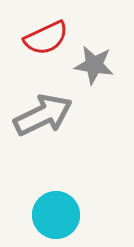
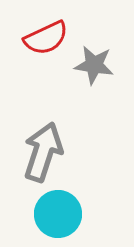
gray arrow: moved 37 px down; rotated 46 degrees counterclockwise
cyan circle: moved 2 px right, 1 px up
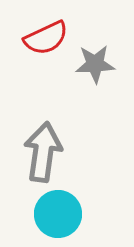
gray star: moved 1 px right, 1 px up; rotated 12 degrees counterclockwise
gray arrow: rotated 10 degrees counterclockwise
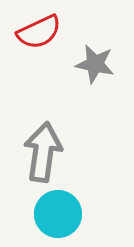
red semicircle: moved 7 px left, 6 px up
gray star: rotated 15 degrees clockwise
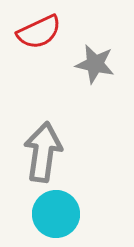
cyan circle: moved 2 px left
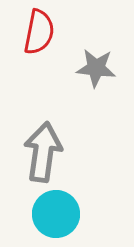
red semicircle: rotated 54 degrees counterclockwise
gray star: moved 1 px right, 4 px down; rotated 6 degrees counterclockwise
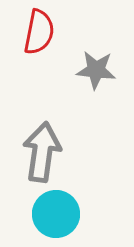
gray star: moved 2 px down
gray arrow: moved 1 px left
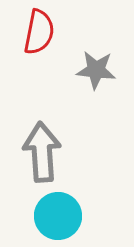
gray arrow: rotated 12 degrees counterclockwise
cyan circle: moved 2 px right, 2 px down
